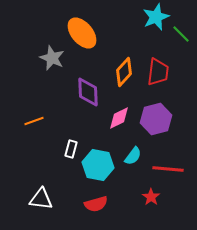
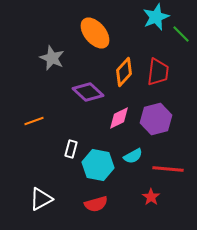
orange ellipse: moved 13 px right
purple diamond: rotated 44 degrees counterclockwise
cyan semicircle: rotated 24 degrees clockwise
white triangle: rotated 35 degrees counterclockwise
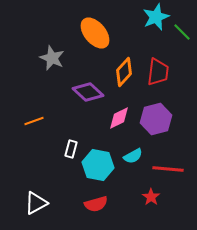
green line: moved 1 px right, 2 px up
white triangle: moved 5 px left, 4 px down
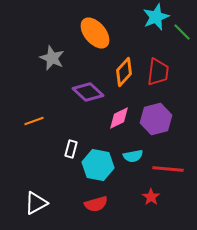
cyan semicircle: rotated 18 degrees clockwise
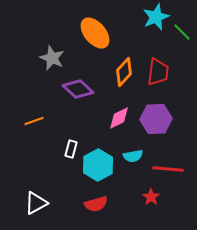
purple diamond: moved 10 px left, 3 px up
purple hexagon: rotated 12 degrees clockwise
cyan hexagon: rotated 20 degrees clockwise
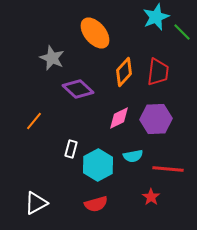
orange line: rotated 30 degrees counterclockwise
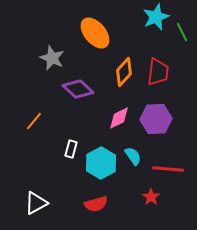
green line: rotated 18 degrees clockwise
cyan semicircle: rotated 114 degrees counterclockwise
cyan hexagon: moved 3 px right, 2 px up
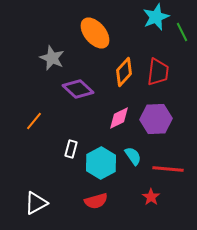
red semicircle: moved 3 px up
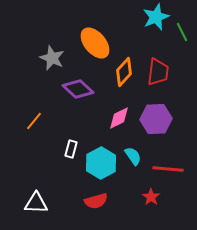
orange ellipse: moved 10 px down
white triangle: rotated 30 degrees clockwise
